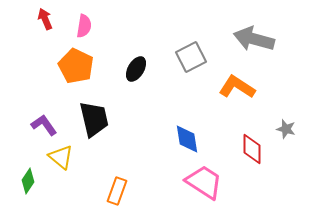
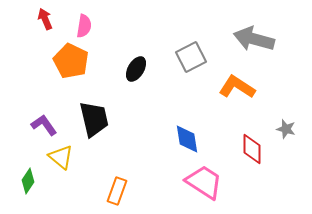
orange pentagon: moved 5 px left, 5 px up
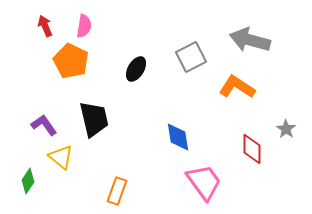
red arrow: moved 7 px down
gray arrow: moved 4 px left, 1 px down
gray star: rotated 18 degrees clockwise
blue diamond: moved 9 px left, 2 px up
pink trapezoid: rotated 21 degrees clockwise
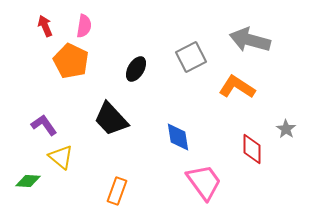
black trapezoid: moved 17 px right; rotated 150 degrees clockwise
green diamond: rotated 60 degrees clockwise
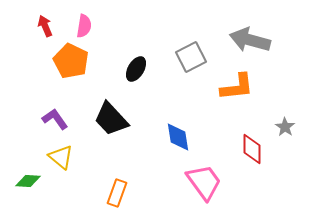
orange L-shape: rotated 141 degrees clockwise
purple L-shape: moved 11 px right, 6 px up
gray star: moved 1 px left, 2 px up
orange rectangle: moved 2 px down
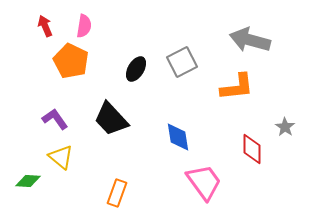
gray square: moved 9 px left, 5 px down
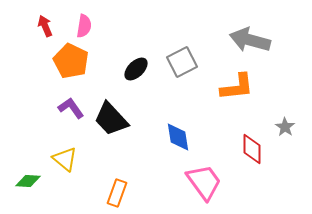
black ellipse: rotated 15 degrees clockwise
purple L-shape: moved 16 px right, 11 px up
yellow triangle: moved 4 px right, 2 px down
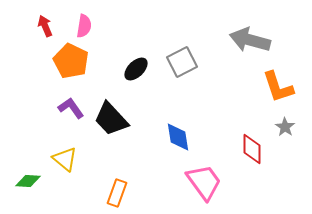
orange L-shape: moved 41 px right; rotated 78 degrees clockwise
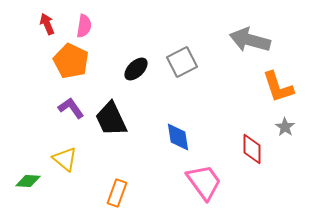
red arrow: moved 2 px right, 2 px up
black trapezoid: rotated 18 degrees clockwise
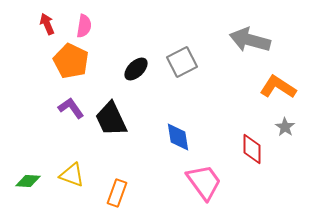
orange L-shape: rotated 141 degrees clockwise
yellow triangle: moved 7 px right, 16 px down; rotated 20 degrees counterclockwise
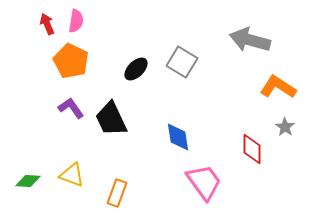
pink semicircle: moved 8 px left, 5 px up
gray square: rotated 32 degrees counterclockwise
